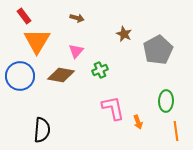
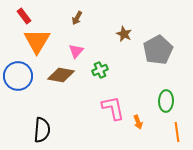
brown arrow: rotated 104 degrees clockwise
blue circle: moved 2 px left
orange line: moved 1 px right, 1 px down
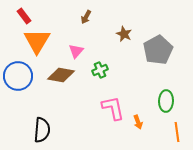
brown arrow: moved 9 px right, 1 px up
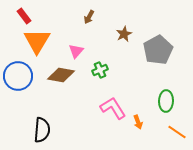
brown arrow: moved 3 px right
brown star: rotated 21 degrees clockwise
pink L-shape: rotated 20 degrees counterclockwise
orange line: rotated 48 degrees counterclockwise
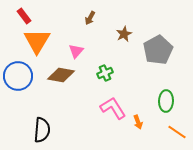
brown arrow: moved 1 px right, 1 px down
green cross: moved 5 px right, 3 px down
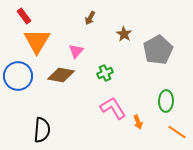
brown star: rotated 14 degrees counterclockwise
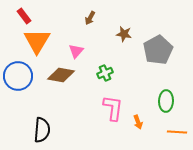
brown star: rotated 21 degrees counterclockwise
pink L-shape: rotated 40 degrees clockwise
orange line: rotated 30 degrees counterclockwise
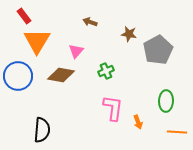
brown arrow: moved 4 px down; rotated 80 degrees clockwise
brown star: moved 5 px right
green cross: moved 1 px right, 2 px up
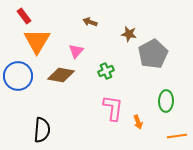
gray pentagon: moved 5 px left, 4 px down
orange line: moved 4 px down; rotated 12 degrees counterclockwise
